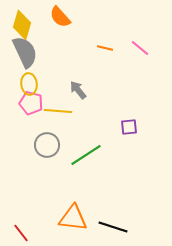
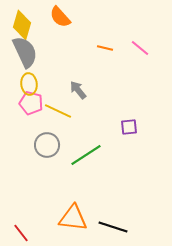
yellow line: rotated 20 degrees clockwise
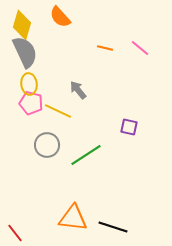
purple square: rotated 18 degrees clockwise
red line: moved 6 px left
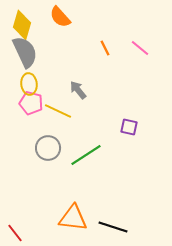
orange line: rotated 49 degrees clockwise
gray circle: moved 1 px right, 3 px down
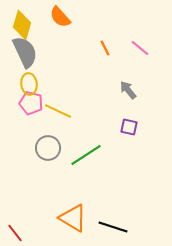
gray arrow: moved 50 px right
orange triangle: rotated 24 degrees clockwise
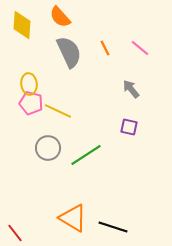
yellow diamond: rotated 12 degrees counterclockwise
gray semicircle: moved 44 px right
gray arrow: moved 3 px right, 1 px up
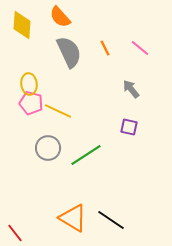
black line: moved 2 px left, 7 px up; rotated 16 degrees clockwise
